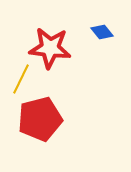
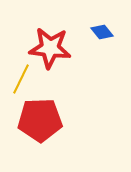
red pentagon: moved 1 px down; rotated 12 degrees clockwise
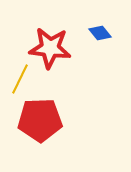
blue diamond: moved 2 px left, 1 px down
yellow line: moved 1 px left
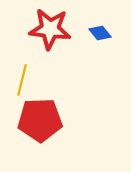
red star: moved 19 px up
yellow line: moved 2 px right, 1 px down; rotated 12 degrees counterclockwise
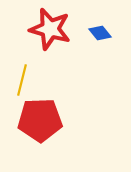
red star: rotated 9 degrees clockwise
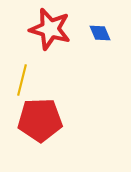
blue diamond: rotated 15 degrees clockwise
